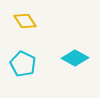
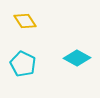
cyan diamond: moved 2 px right
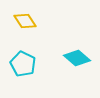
cyan diamond: rotated 12 degrees clockwise
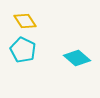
cyan pentagon: moved 14 px up
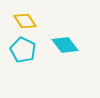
cyan diamond: moved 12 px left, 13 px up; rotated 12 degrees clockwise
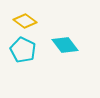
yellow diamond: rotated 20 degrees counterclockwise
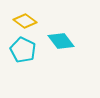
cyan diamond: moved 4 px left, 4 px up
